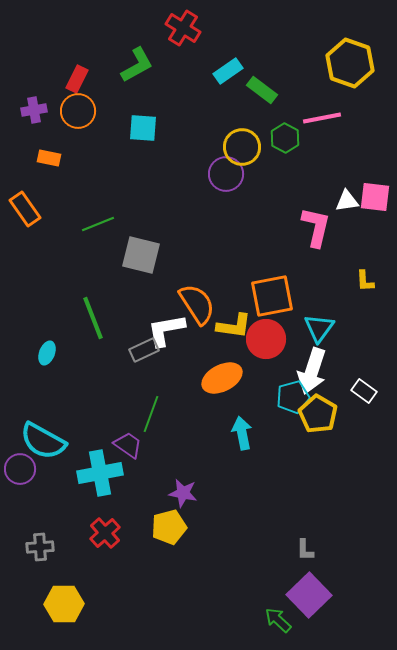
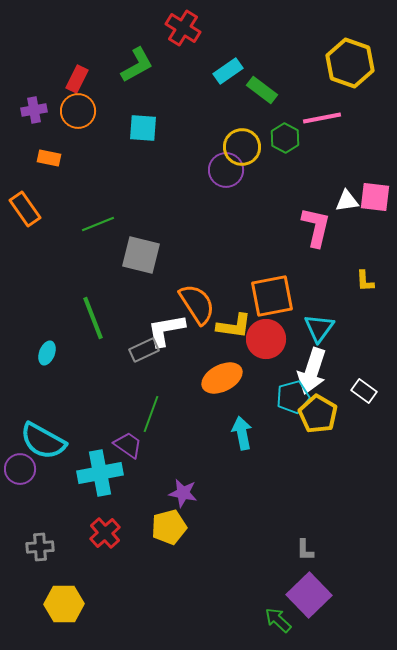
purple circle at (226, 174): moved 4 px up
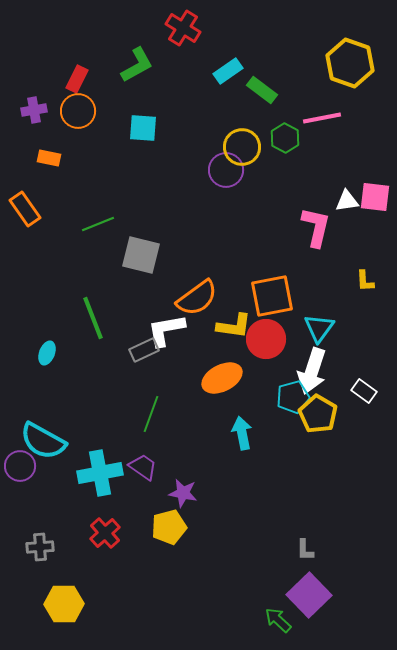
orange semicircle at (197, 304): moved 6 px up; rotated 87 degrees clockwise
purple trapezoid at (128, 445): moved 15 px right, 22 px down
purple circle at (20, 469): moved 3 px up
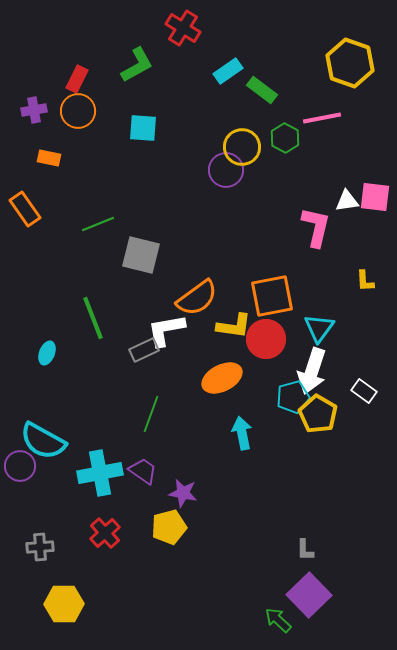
purple trapezoid at (143, 467): moved 4 px down
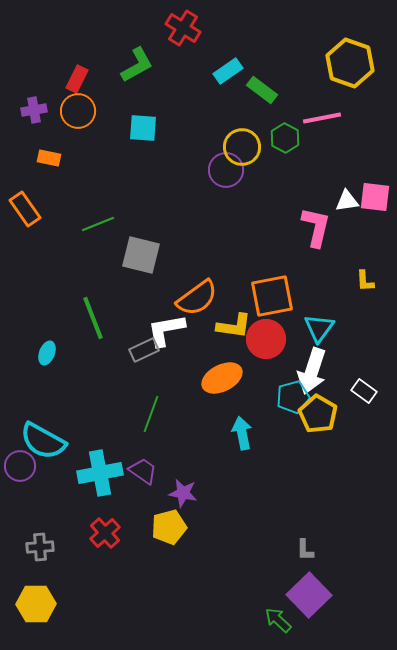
yellow hexagon at (64, 604): moved 28 px left
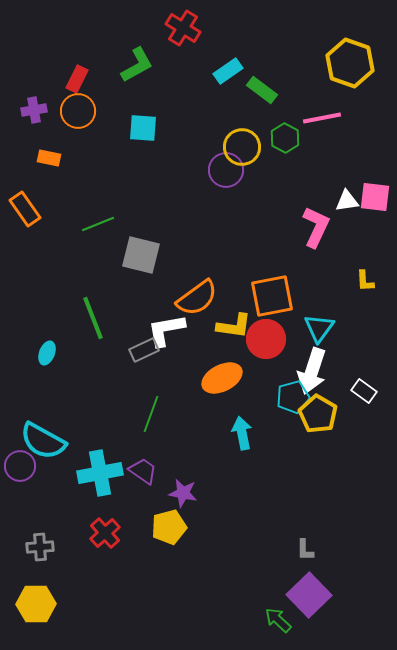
pink L-shape at (316, 227): rotated 12 degrees clockwise
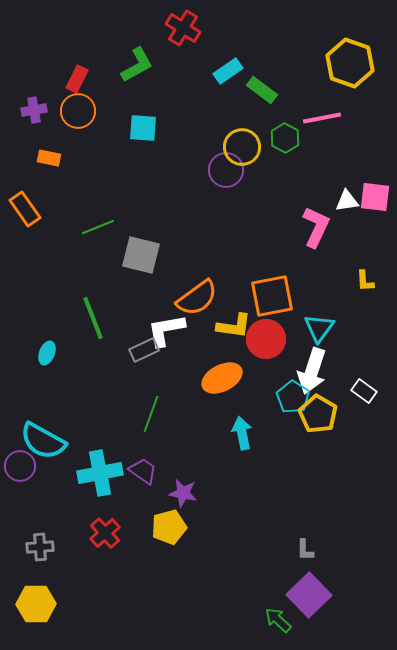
green line at (98, 224): moved 3 px down
cyan pentagon at (293, 397): rotated 24 degrees counterclockwise
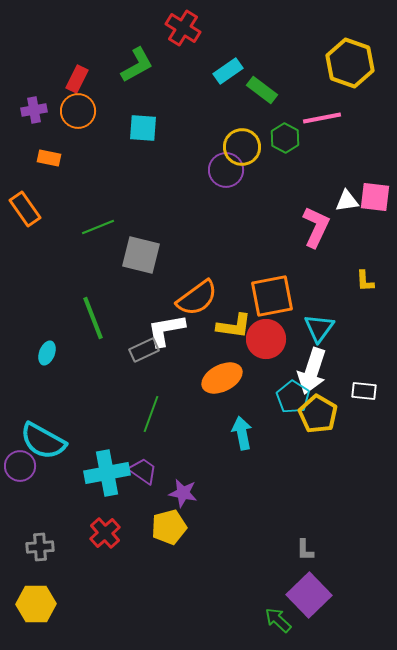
white rectangle at (364, 391): rotated 30 degrees counterclockwise
cyan cross at (100, 473): moved 7 px right
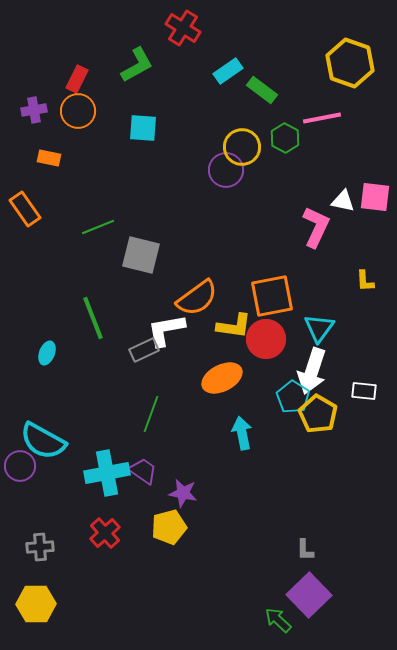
white triangle at (347, 201): moved 4 px left; rotated 20 degrees clockwise
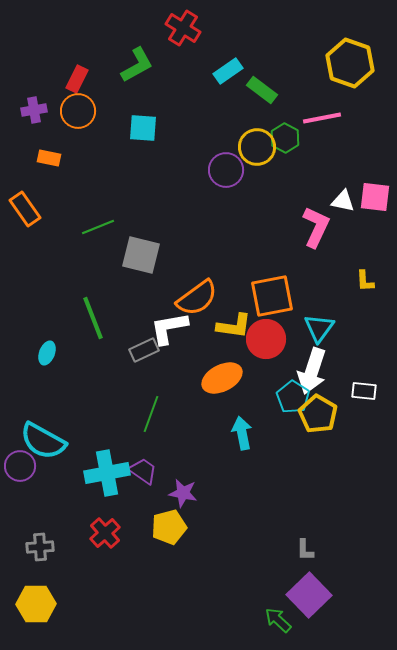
yellow circle at (242, 147): moved 15 px right
white L-shape at (166, 330): moved 3 px right, 2 px up
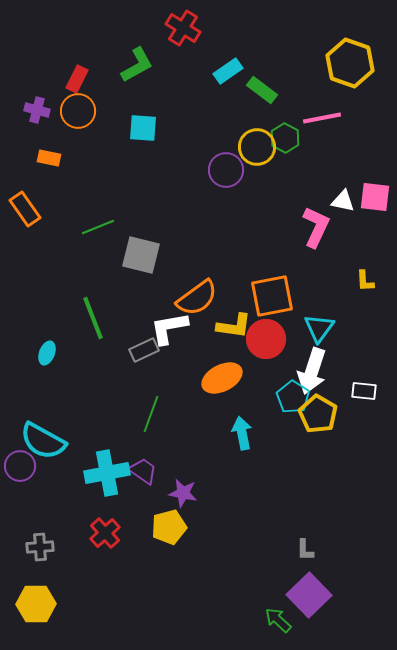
purple cross at (34, 110): moved 3 px right; rotated 25 degrees clockwise
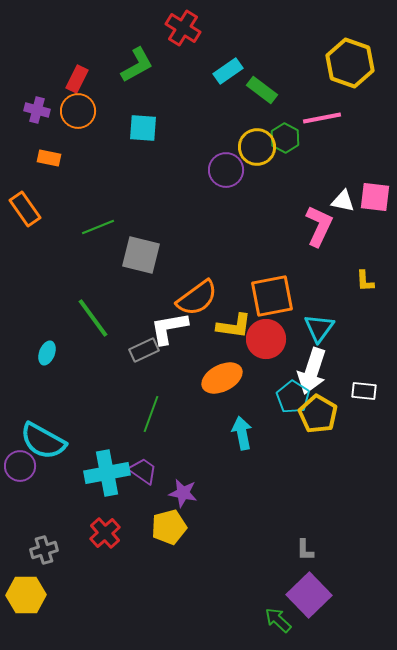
pink L-shape at (316, 227): moved 3 px right, 1 px up
green line at (93, 318): rotated 15 degrees counterclockwise
gray cross at (40, 547): moved 4 px right, 3 px down; rotated 12 degrees counterclockwise
yellow hexagon at (36, 604): moved 10 px left, 9 px up
